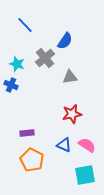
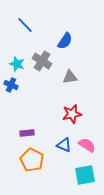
gray cross: moved 3 px left, 3 px down; rotated 18 degrees counterclockwise
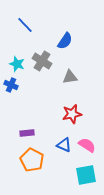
cyan square: moved 1 px right
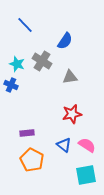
blue triangle: rotated 14 degrees clockwise
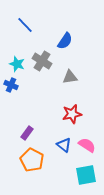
purple rectangle: rotated 48 degrees counterclockwise
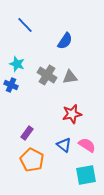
gray cross: moved 5 px right, 14 px down
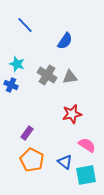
blue triangle: moved 1 px right, 17 px down
